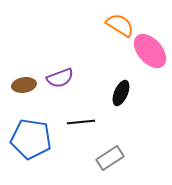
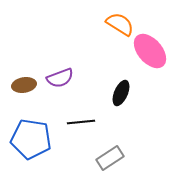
orange semicircle: moved 1 px up
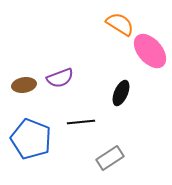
blue pentagon: rotated 12 degrees clockwise
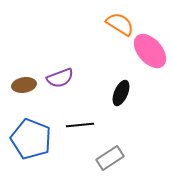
black line: moved 1 px left, 3 px down
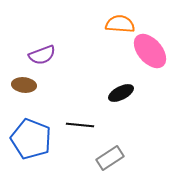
orange semicircle: rotated 28 degrees counterclockwise
purple semicircle: moved 18 px left, 23 px up
brown ellipse: rotated 15 degrees clockwise
black ellipse: rotated 40 degrees clockwise
black line: rotated 12 degrees clockwise
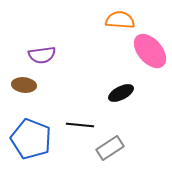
orange semicircle: moved 4 px up
purple semicircle: rotated 12 degrees clockwise
gray rectangle: moved 10 px up
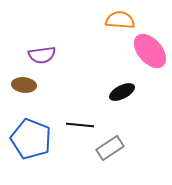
black ellipse: moved 1 px right, 1 px up
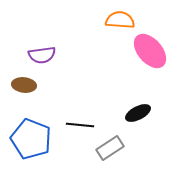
black ellipse: moved 16 px right, 21 px down
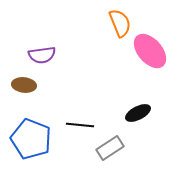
orange semicircle: moved 3 px down; rotated 64 degrees clockwise
